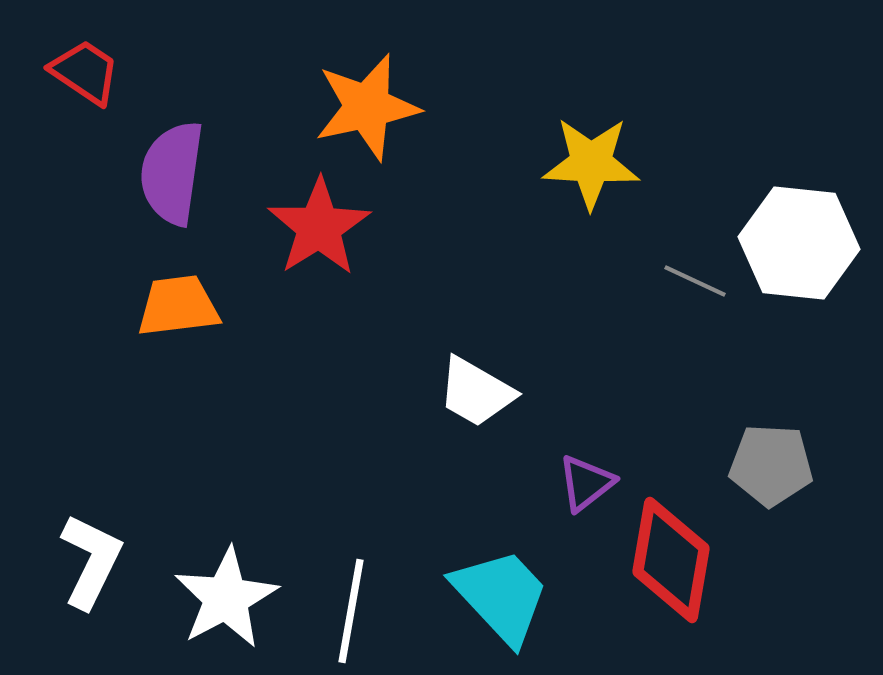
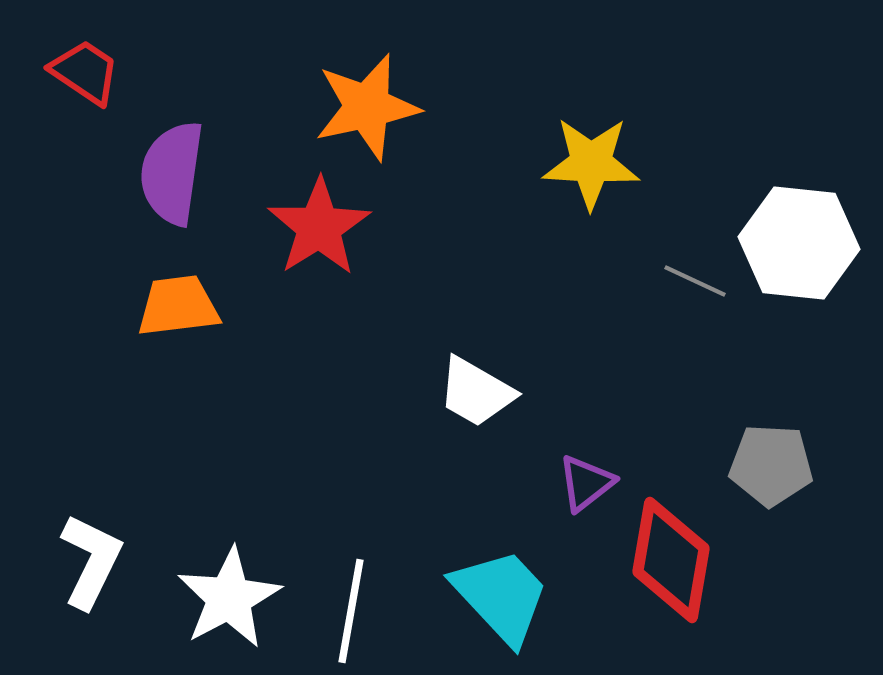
white star: moved 3 px right
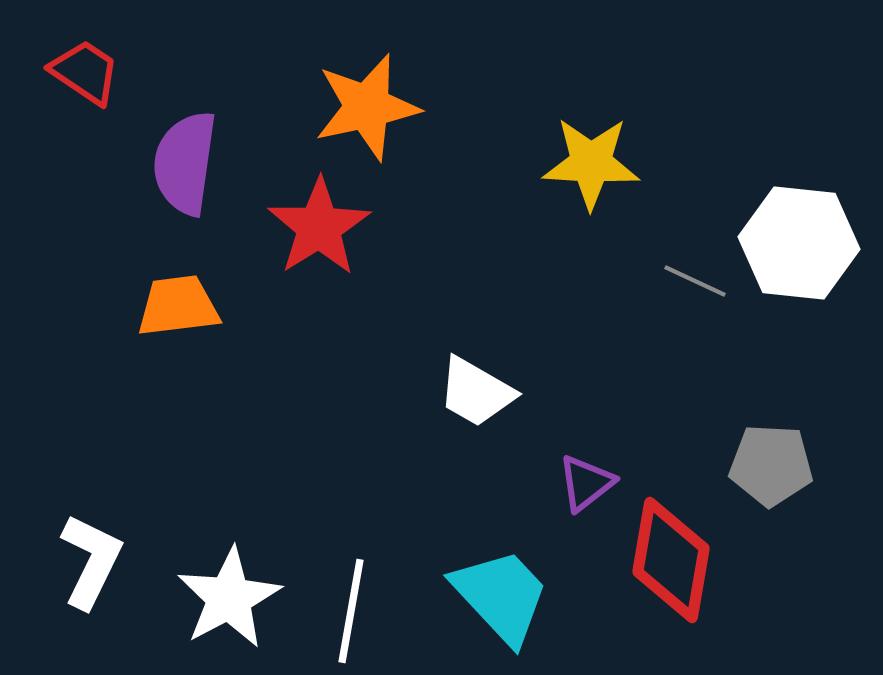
purple semicircle: moved 13 px right, 10 px up
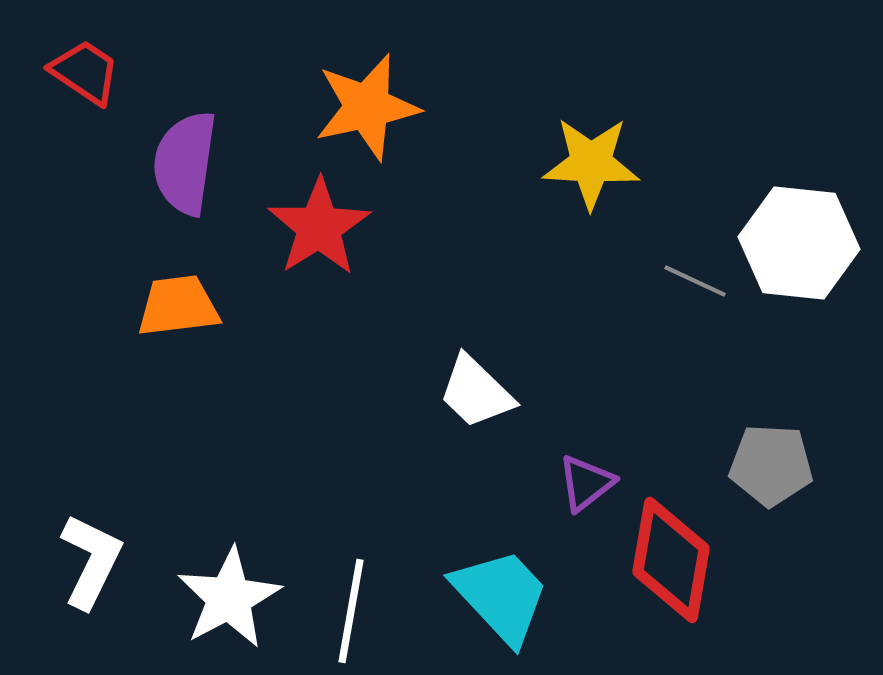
white trapezoid: rotated 14 degrees clockwise
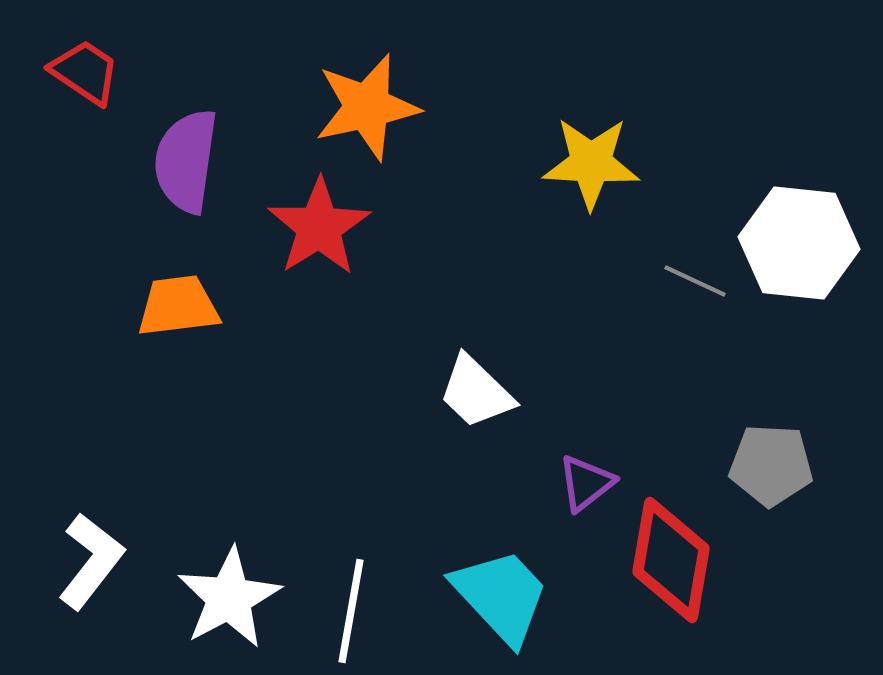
purple semicircle: moved 1 px right, 2 px up
white L-shape: rotated 12 degrees clockwise
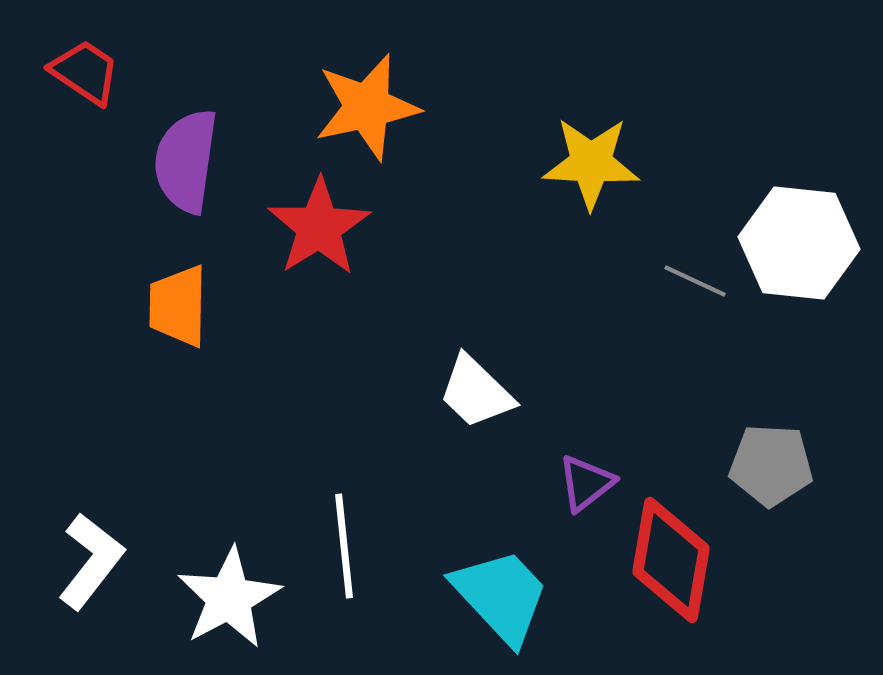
orange trapezoid: rotated 82 degrees counterclockwise
white line: moved 7 px left, 65 px up; rotated 16 degrees counterclockwise
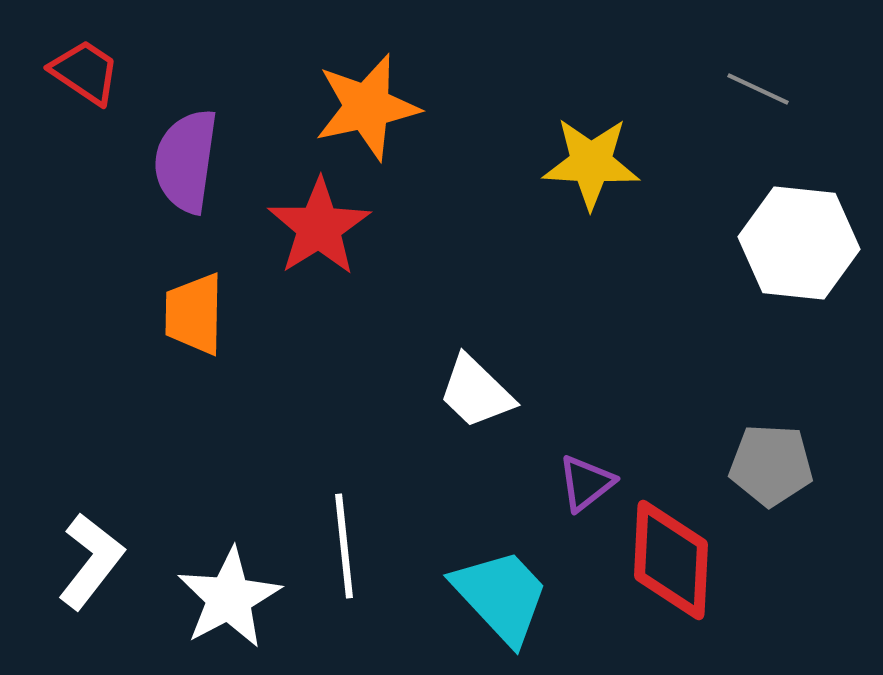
gray line: moved 63 px right, 192 px up
orange trapezoid: moved 16 px right, 8 px down
red diamond: rotated 7 degrees counterclockwise
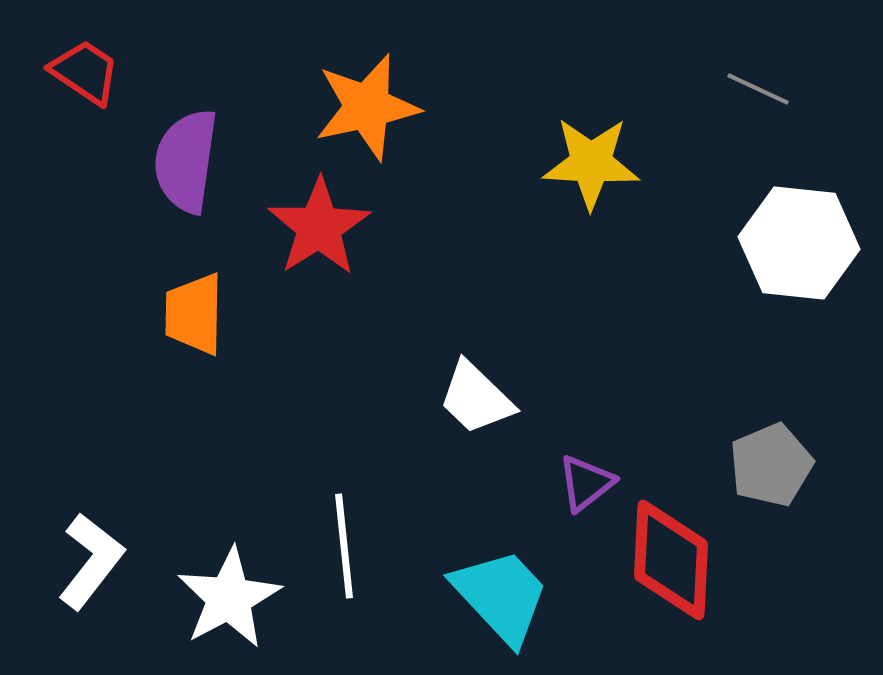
white trapezoid: moved 6 px down
gray pentagon: rotated 26 degrees counterclockwise
